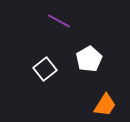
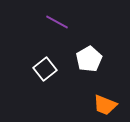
purple line: moved 2 px left, 1 px down
orange trapezoid: rotated 80 degrees clockwise
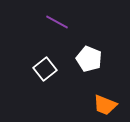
white pentagon: rotated 20 degrees counterclockwise
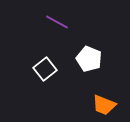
orange trapezoid: moved 1 px left
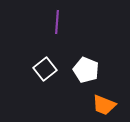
purple line: rotated 65 degrees clockwise
white pentagon: moved 3 px left, 11 px down
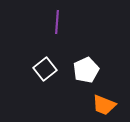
white pentagon: rotated 25 degrees clockwise
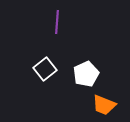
white pentagon: moved 4 px down
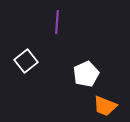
white square: moved 19 px left, 8 px up
orange trapezoid: moved 1 px right, 1 px down
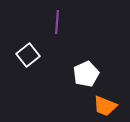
white square: moved 2 px right, 6 px up
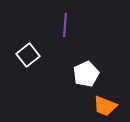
purple line: moved 8 px right, 3 px down
